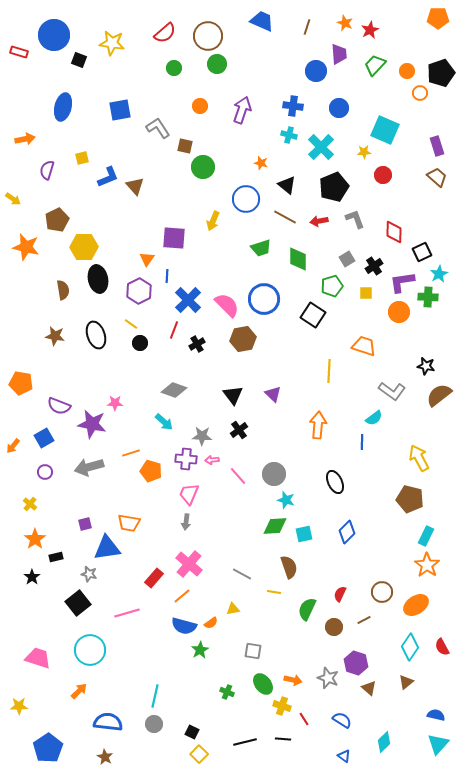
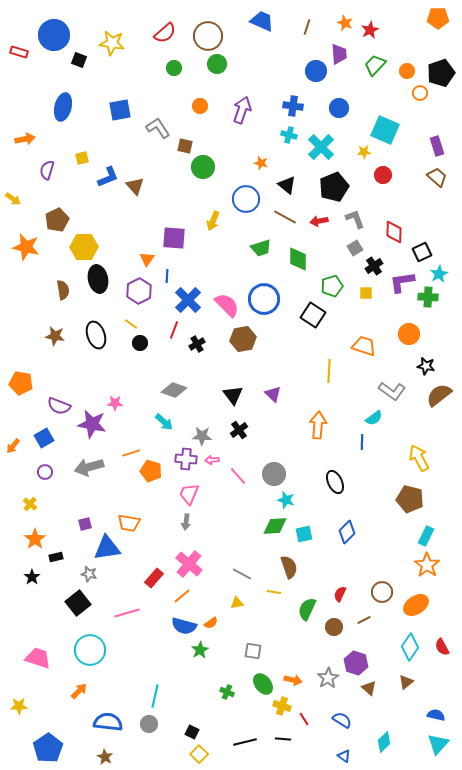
gray square at (347, 259): moved 8 px right, 11 px up
orange circle at (399, 312): moved 10 px right, 22 px down
yellow triangle at (233, 609): moved 4 px right, 6 px up
gray star at (328, 678): rotated 20 degrees clockwise
gray circle at (154, 724): moved 5 px left
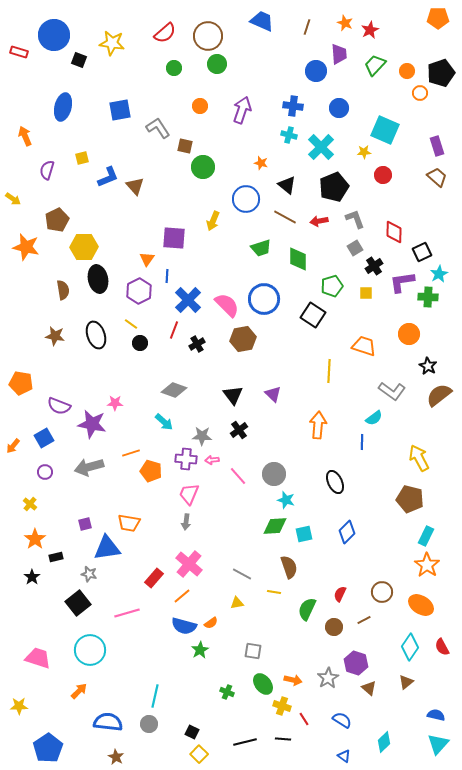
orange arrow at (25, 139): moved 3 px up; rotated 102 degrees counterclockwise
black star at (426, 366): moved 2 px right; rotated 18 degrees clockwise
orange ellipse at (416, 605): moved 5 px right; rotated 65 degrees clockwise
brown star at (105, 757): moved 11 px right
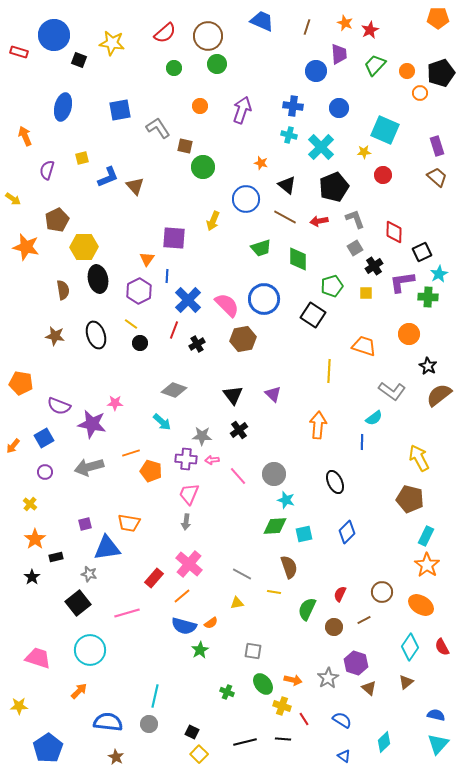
cyan arrow at (164, 422): moved 2 px left
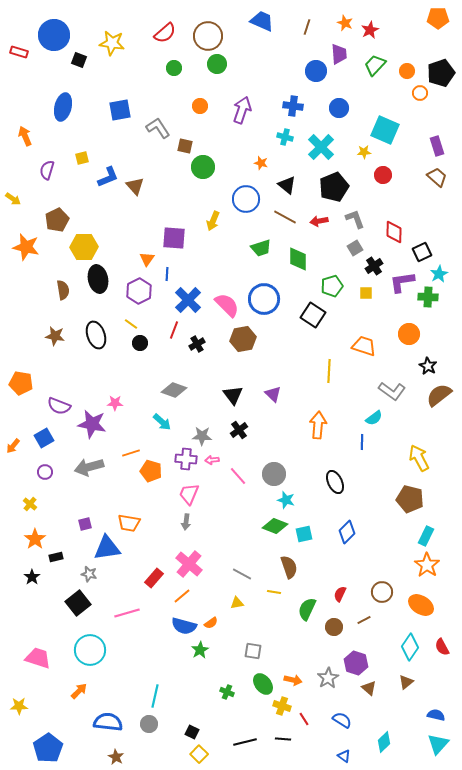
cyan cross at (289, 135): moved 4 px left, 2 px down
blue line at (167, 276): moved 2 px up
green diamond at (275, 526): rotated 25 degrees clockwise
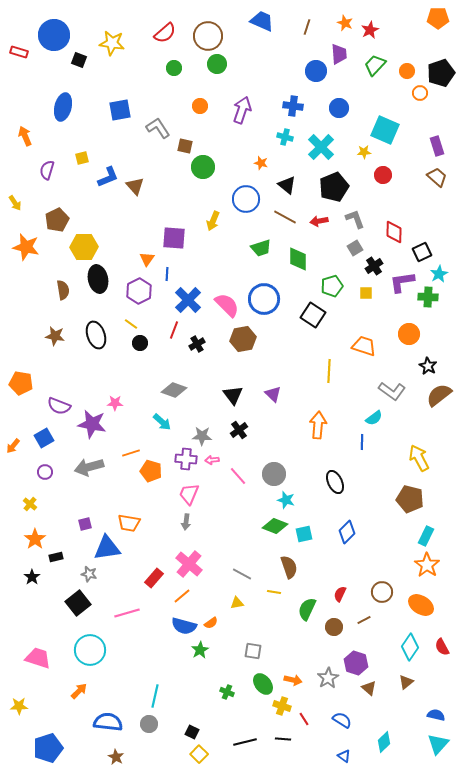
yellow arrow at (13, 199): moved 2 px right, 4 px down; rotated 21 degrees clockwise
blue pentagon at (48, 748): rotated 16 degrees clockwise
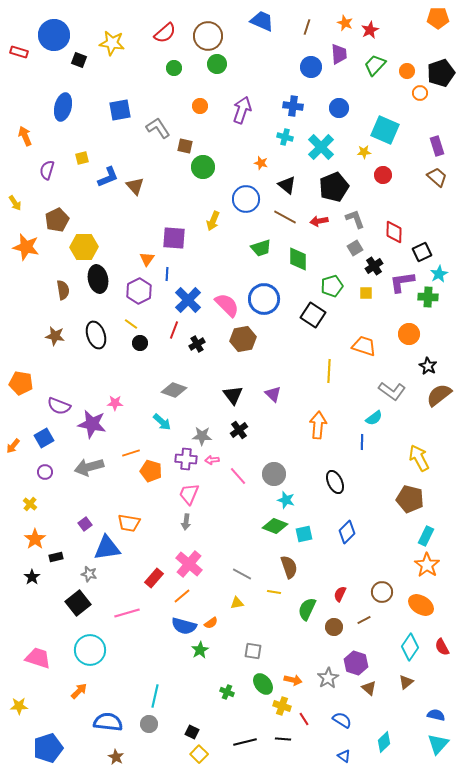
blue circle at (316, 71): moved 5 px left, 4 px up
purple square at (85, 524): rotated 24 degrees counterclockwise
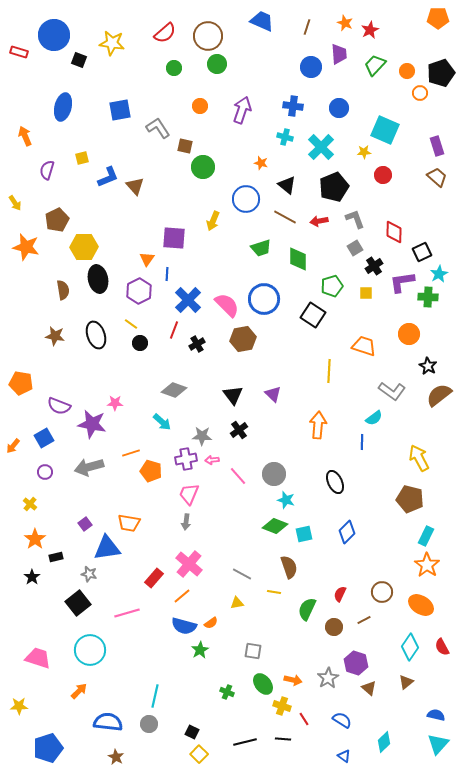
purple cross at (186, 459): rotated 15 degrees counterclockwise
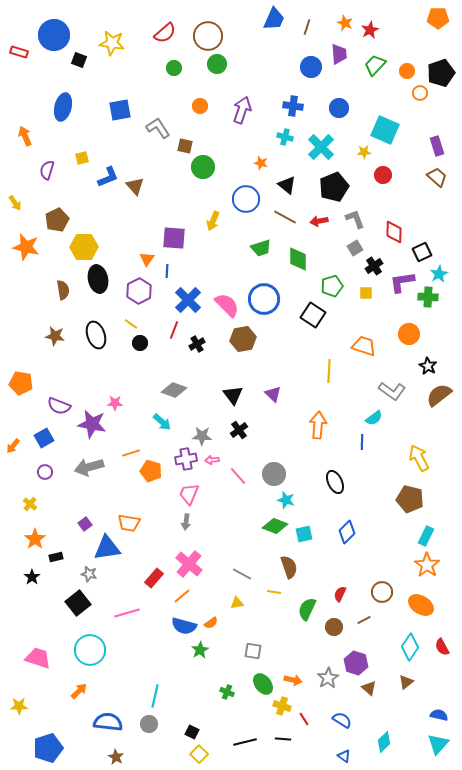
blue trapezoid at (262, 21): moved 12 px right, 2 px up; rotated 90 degrees clockwise
blue line at (167, 274): moved 3 px up
blue semicircle at (436, 715): moved 3 px right
